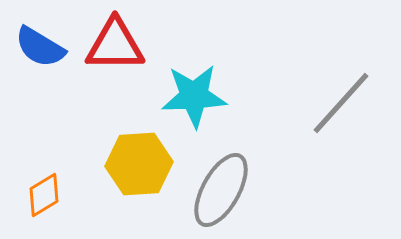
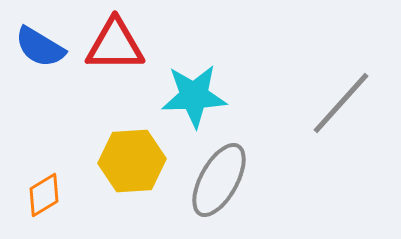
yellow hexagon: moved 7 px left, 3 px up
gray ellipse: moved 2 px left, 10 px up
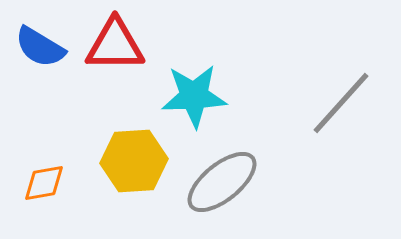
yellow hexagon: moved 2 px right
gray ellipse: moved 3 px right, 2 px down; rotated 22 degrees clockwise
orange diamond: moved 12 px up; rotated 21 degrees clockwise
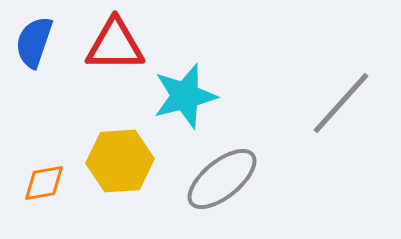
blue semicircle: moved 6 px left, 5 px up; rotated 78 degrees clockwise
cyan star: moved 9 px left; rotated 12 degrees counterclockwise
yellow hexagon: moved 14 px left
gray ellipse: moved 3 px up
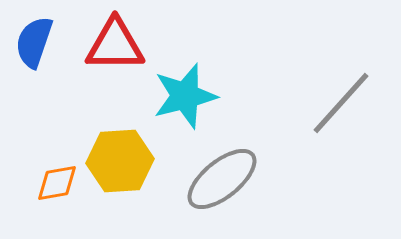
orange diamond: moved 13 px right
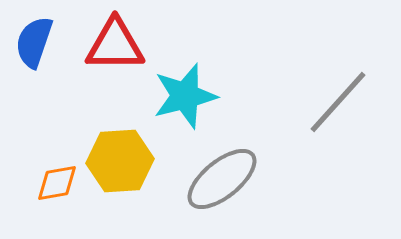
gray line: moved 3 px left, 1 px up
